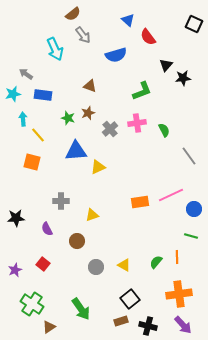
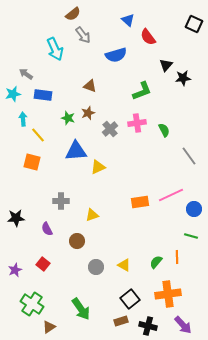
orange cross at (179, 294): moved 11 px left
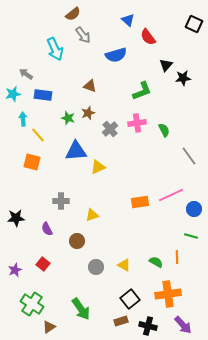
green semicircle at (156, 262): rotated 80 degrees clockwise
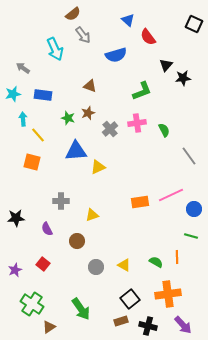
gray arrow at (26, 74): moved 3 px left, 6 px up
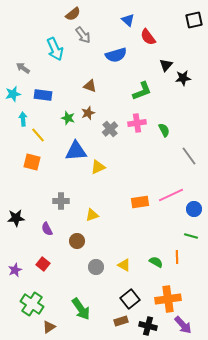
black square at (194, 24): moved 4 px up; rotated 36 degrees counterclockwise
orange cross at (168, 294): moved 5 px down
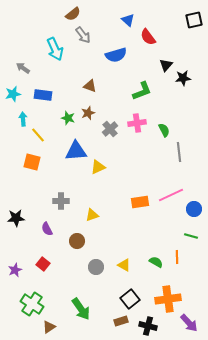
gray line at (189, 156): moved 10 px left, 4 px up; rotated 30 degrees clockwise
purple arrow at (183, 325): moved 6 px right, 2 px up
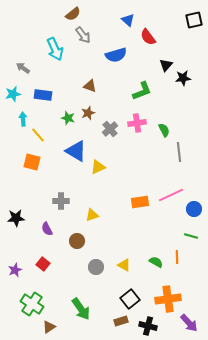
blue triangle at (76, 151): rotated 35 degrees clockwise
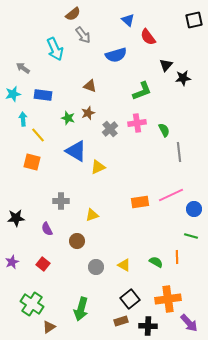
purple star at (15, 270): moved 3 px left, 8 px up
green arrow at (81, 309): rotated 50 degrees clockwise
black cross at (148, 326): rotated 12 degrees counterclockwise
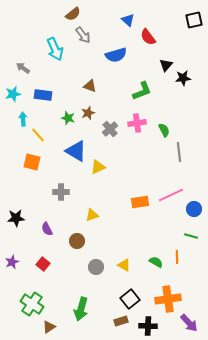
gray cross at (61, 201): moved 9 px up
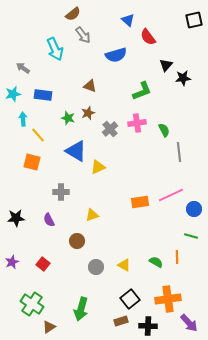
purple semicircle at (47, 229): moved 2 px right, 9 px up
